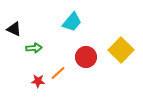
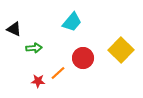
red circle: moved 3 px left, 1 px down
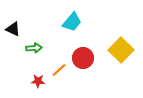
black triangle: moved 1 px left
orange line: moved 1 px right, 3 px up
